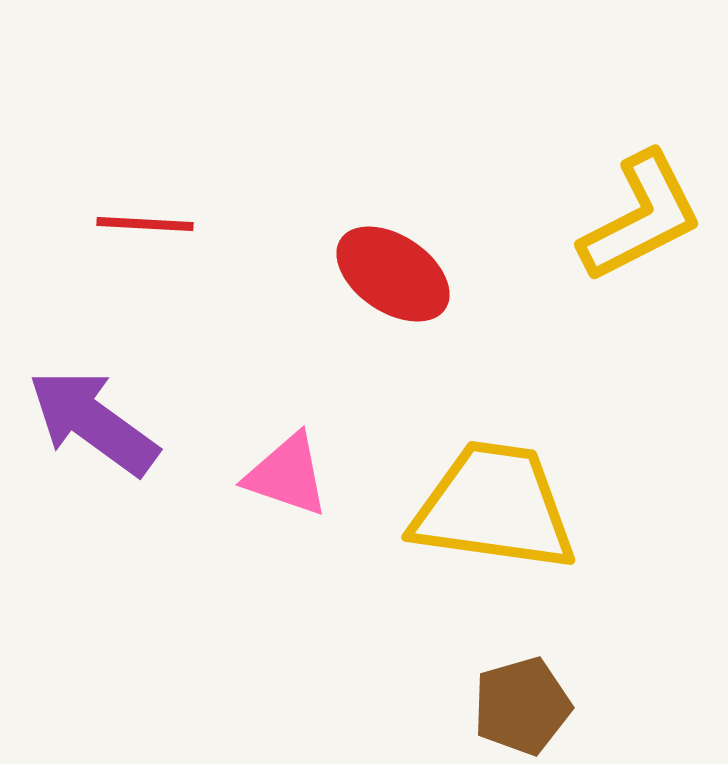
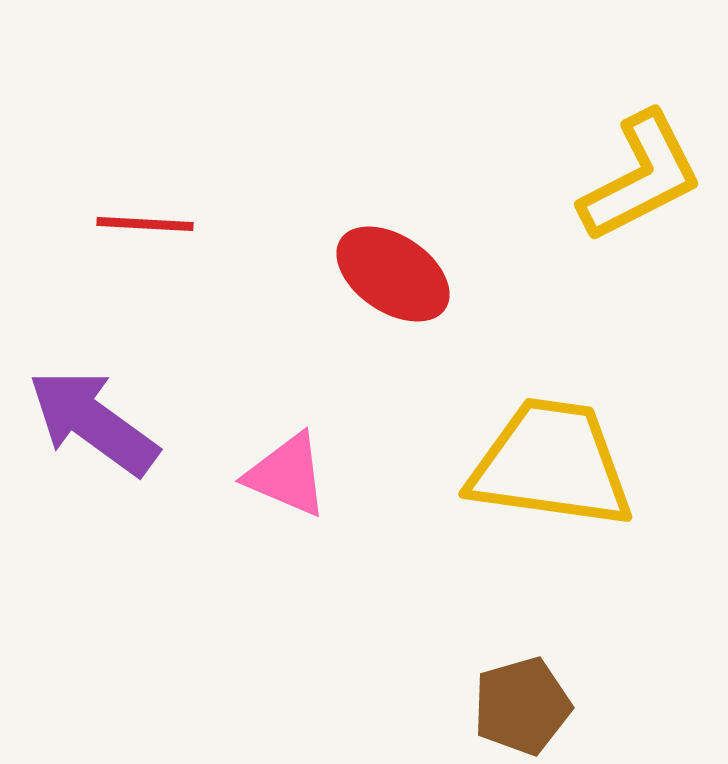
yellow L-shape: moved 40 px up
pink triangle: rotated 4 degrees clockwise
yellow trapezoid: moved 57 px right, 43 px up
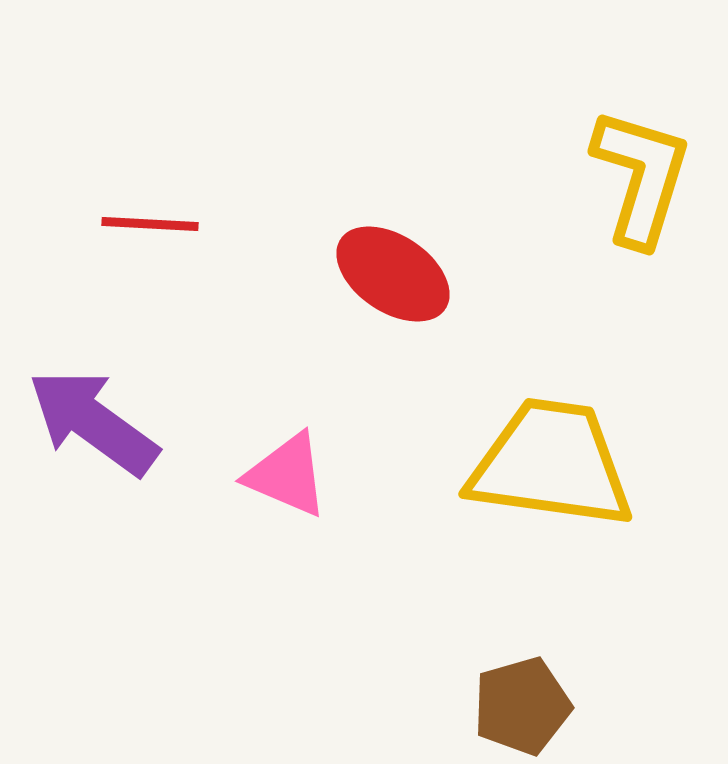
yellow L-shape: rotated 46 degrees counterclockwise
red line: moved 5 px right
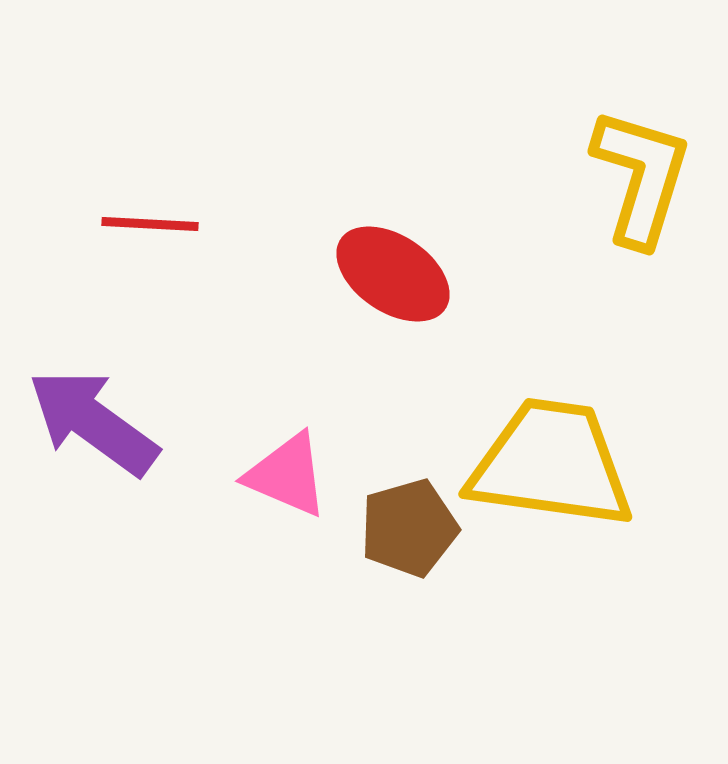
brown pentagon: moved 113 px left, 178 px up
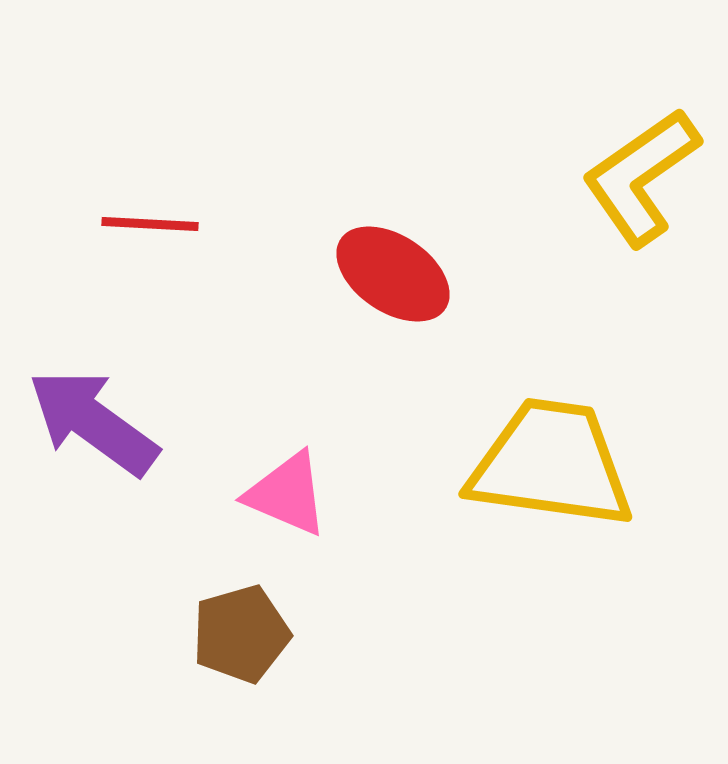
yellow L-shape: rotated 142 degrees counterclockwise
pink triangle: moved 19 px down
brown pentagon: moved 168 px left, 106 px down
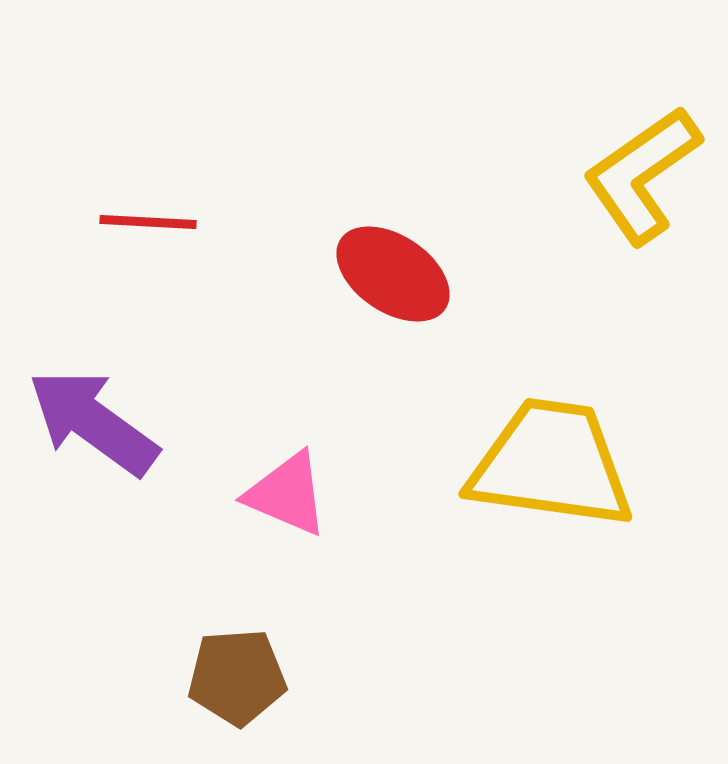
yellow L-shape: moved 1 px right, 2 px up
red line: moved 2 px left, 2 px up
brown pentagon: moved 4 px left, 43 px down; rotated 12 degrees clockwise
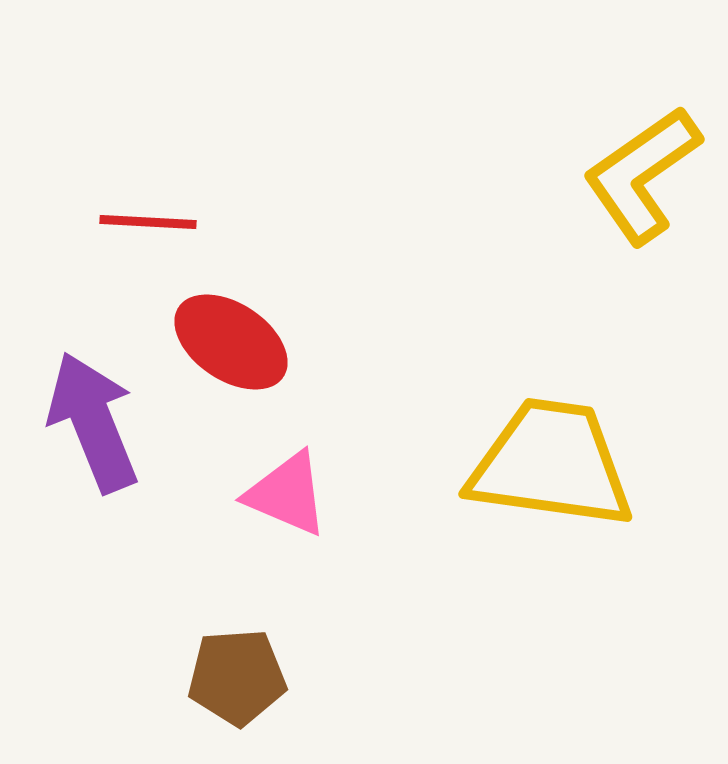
red ellipse: moved 162 px left, 68 px down
purple arrow: rotated 32 degrees clockwise
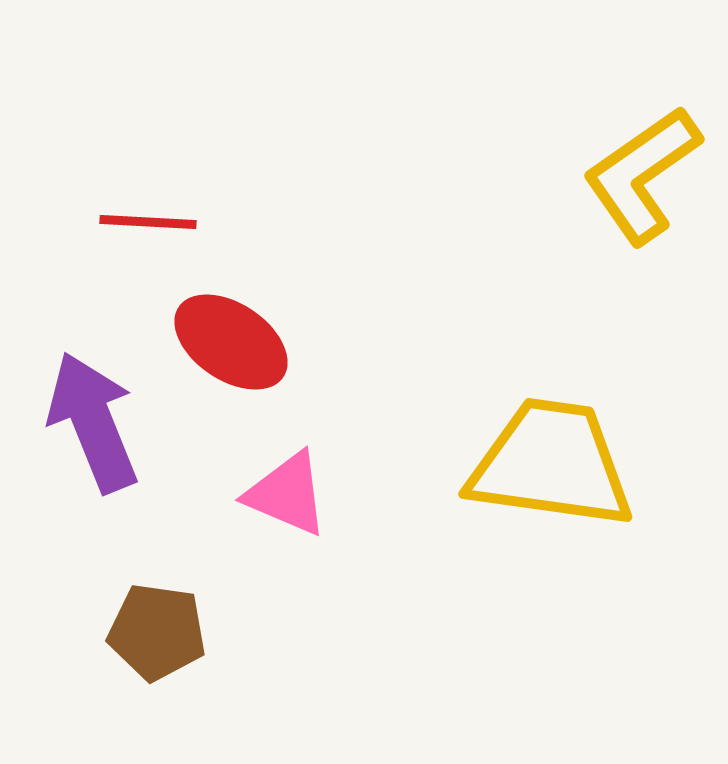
brown pentagon: moved 80 px left, 45 px up; rotated 12 degrees clockwise
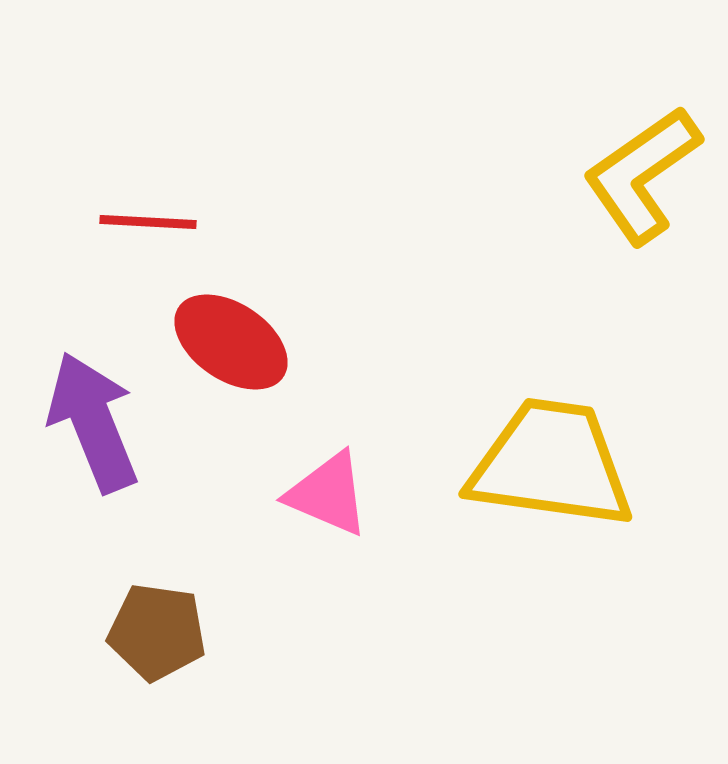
pink triangle: moved 41 px right
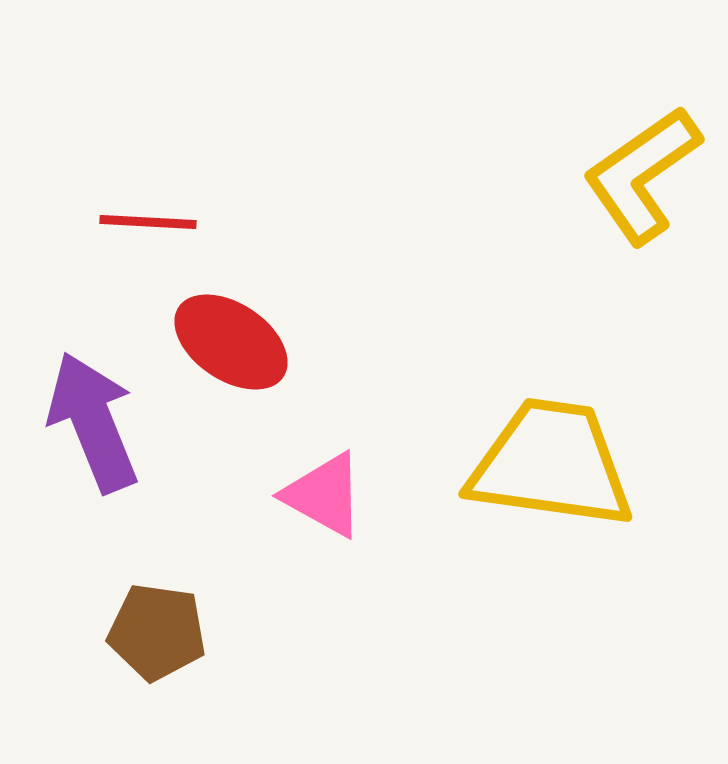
pink triangle: moved 4 px left, 1 px down; rotated 6 degrees clockwise
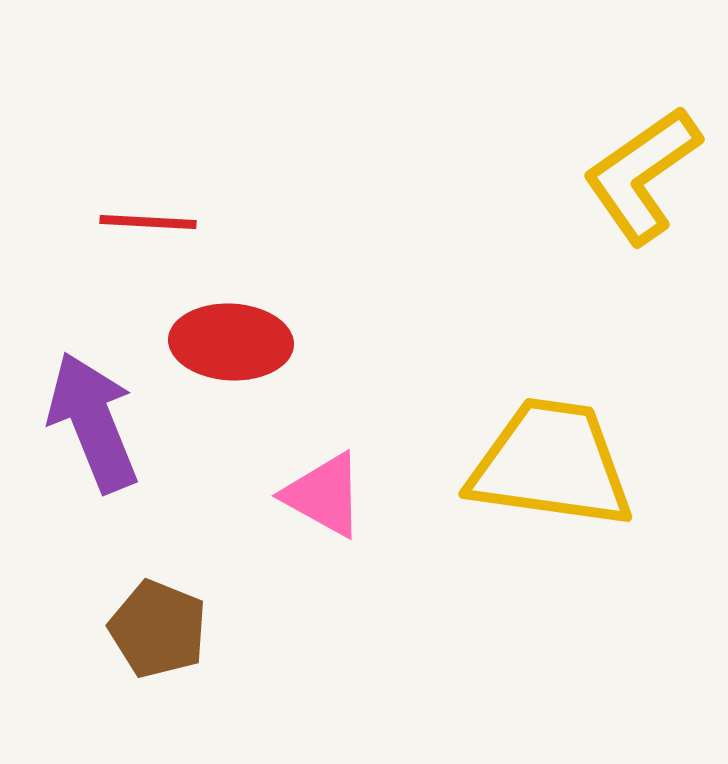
red ellipse: rotated 31 degrees counterclockwise
brown pentagon: moved 1 px right, 3 px up; rotated 14 degrees clockwise
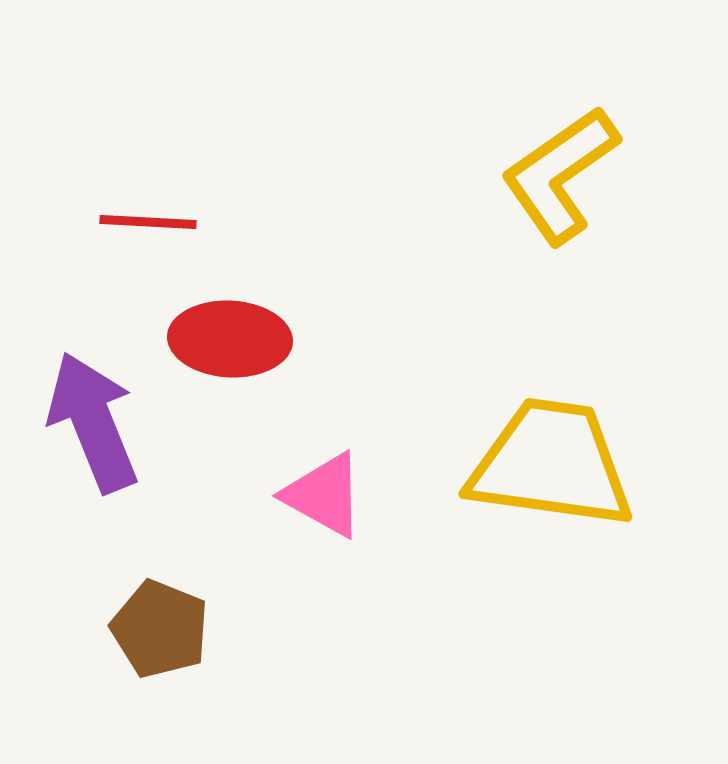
yellow L-shape: moved 82 px left
red ellipse: moved 1 px left, 3 px up
brown pentagon: moved 2 px right
